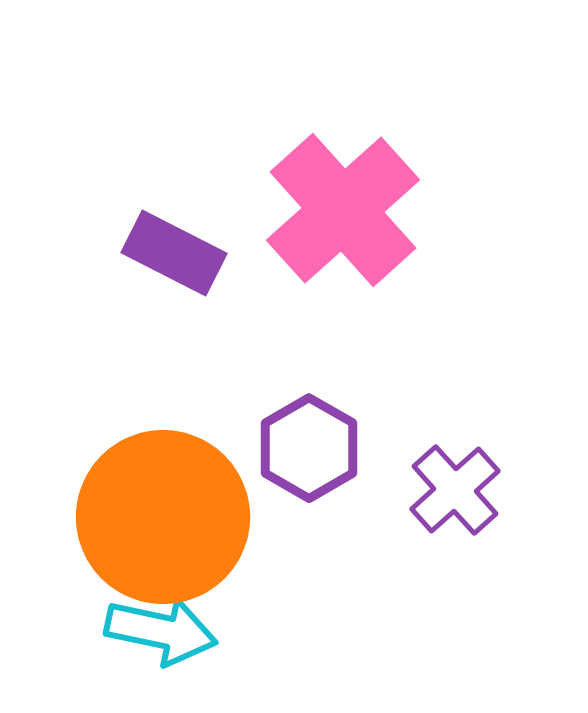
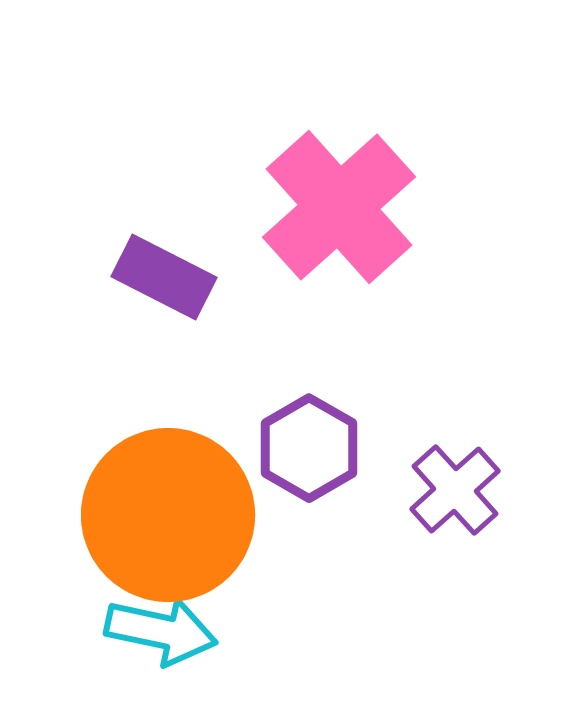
pink cross: moved 4 px left, 3 px up
purple rectangle: moved 10 px left, 24 px down
orange circle: moved 5 px right, 2 px up
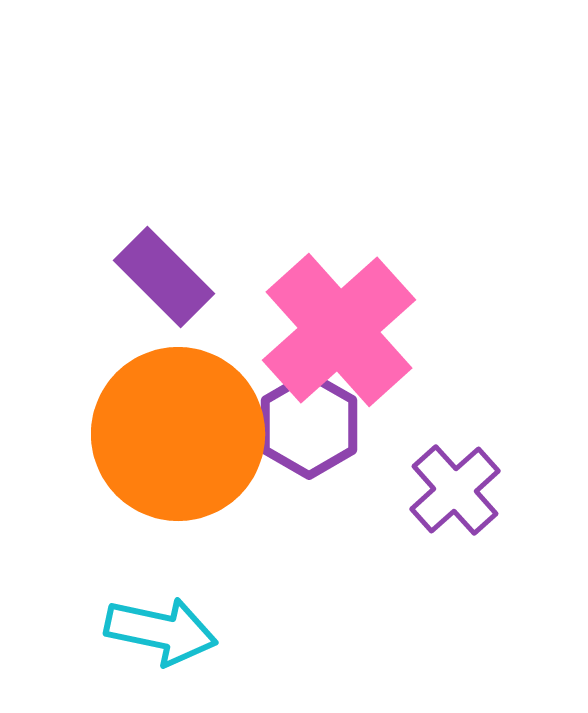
pink cross: moved 123 px down
purple rectangle: rotated 18 degrees clockwise
purple hexagon: moved 23 px up
orange circle: moved 10 px right, 81 px up
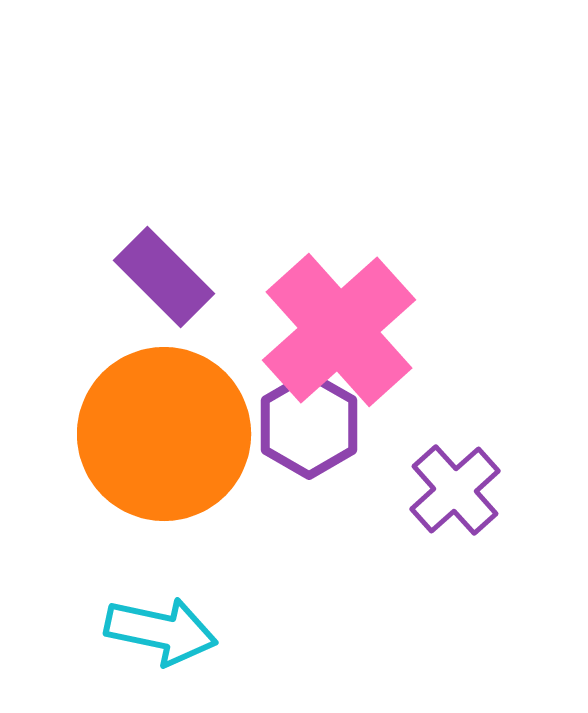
orange circle: moved 14 px left
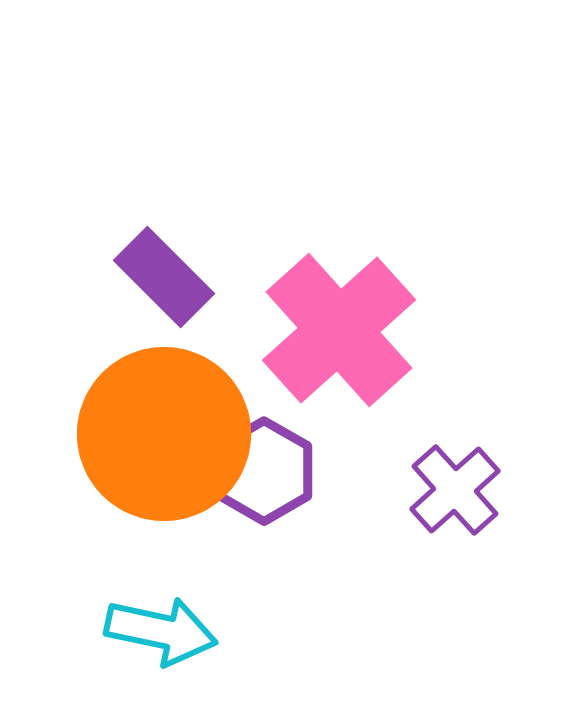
purple hexagon: moved 45 px left, 46 px down
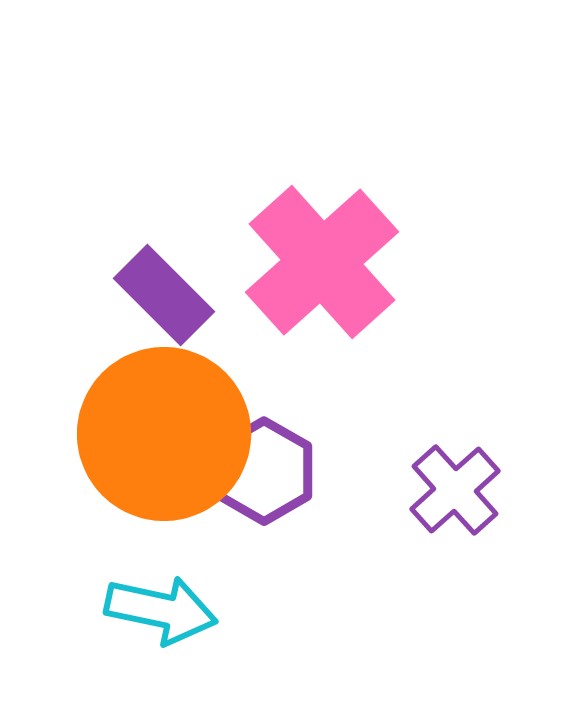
purple rectangle: moved 18 px down
pink cross: moved 17 px left, 68 px up
cyan arrow: moved 21 px up
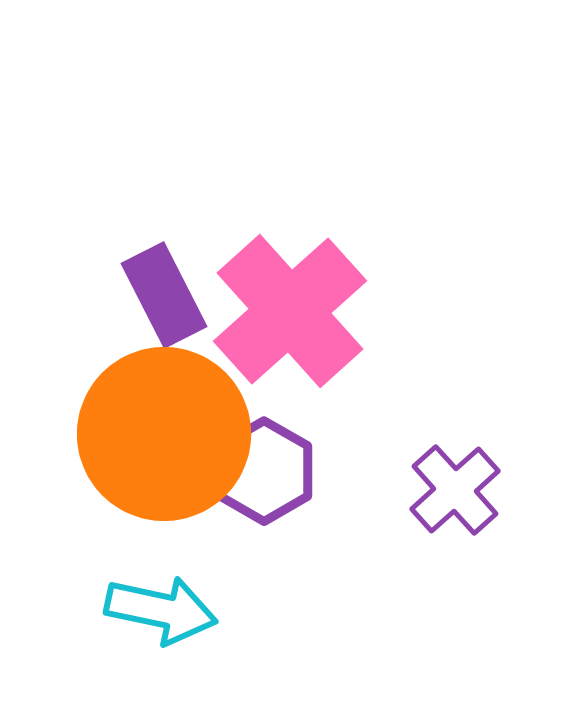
pink cross: moved 32 px left, 49 px down
purple rectangle: rotated 18 degrees clockwise
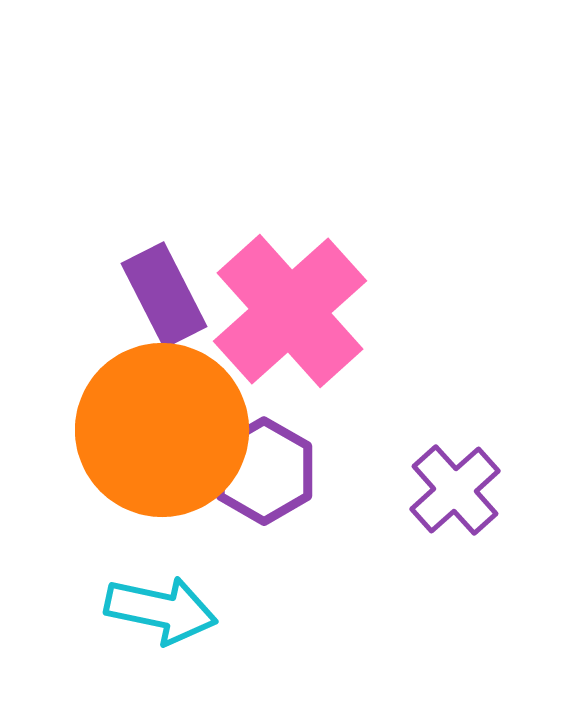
orange circle: moved 2 px left, 4 px up
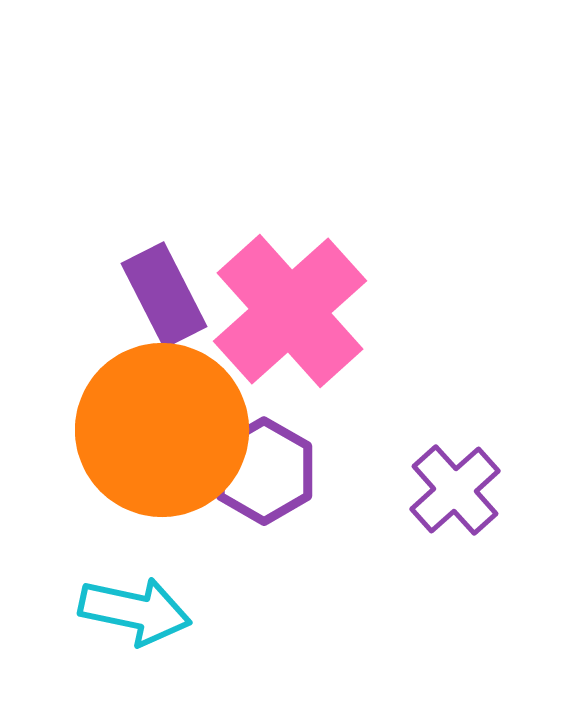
cyan arrow: moved 26 px left, 1 px down
